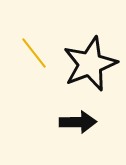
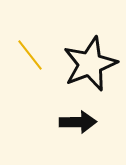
yellow line: moved 4 px left, 2 px down
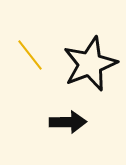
black arrow: moved 10 px left
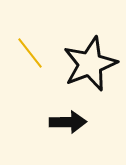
yellow line: moved 2 px up
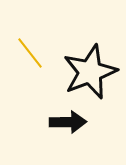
black star: moved 8 px down
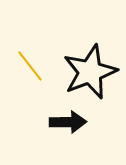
yellow line: moved 13 px down
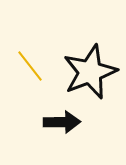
black arrow: moved 6 px left
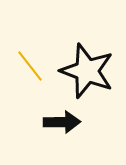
black star: moved 3 px left, 1 px up; rotated 30 degrees counterclockwise
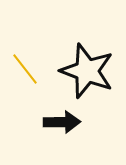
yellow line: moved 5 px left, 3 px down
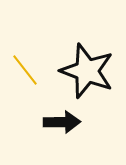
yellow line: moved 1 px down
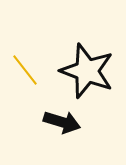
black arrow: rotated 18 degrees clockwise
